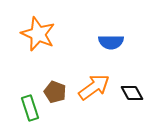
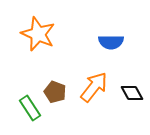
orange arrow: rotated 16 degrees counterclockwise
green rectangle: rotated 15 degrees counterclockwise
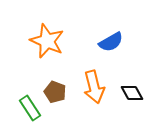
orange star: moved 9 px right, 7 px down
blue semicircle: rotated 30 degrees counterclockwise
orange arrow: rotated 128 degrees clockwise
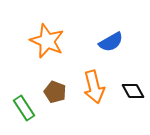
black diamond: moved 1 px right, 2 px up
green rectangle: moved 6 px left
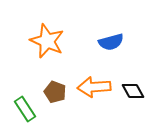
blue semicircle: rotated 15 degrees clockwise
orange arrow: rotated 100 degrees clockwise
green rectangle: moved 1 px right, 1 px down
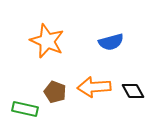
green rectangle: rotated 45 degrees counterclockwise
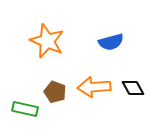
black diamond: moved 3 px up
